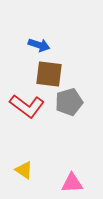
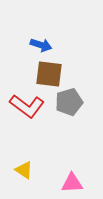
blue arrow: moved 2 px right
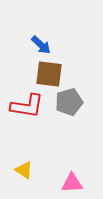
blue arrow: rotated 25 degrees clockwise
red L-shape: rotated 28 degrees counterclockwise
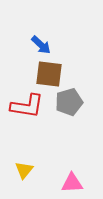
yellow triangle: rotated 36 degrees clockwise
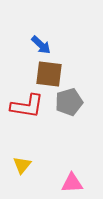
yellow triangle: moved 2 px left, 5 px up
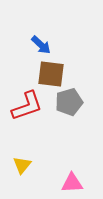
brown square: moved 2 px right
red L-shape: rotated 28 degrees counterclockwise
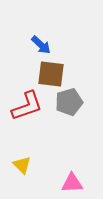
yellow triangle: rotated 24 degrees counterclockwise
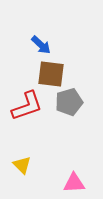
pink triangle: moved 2 px right
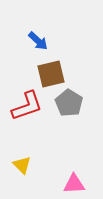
blue arrow: moved 3 px left, 4 px up
brown square: rotated 20 degrees counterclockwise
gray pentagon: moved 1 px down; rotated 24 degrees counterclockwise
pink triangle: moved 1 px down
